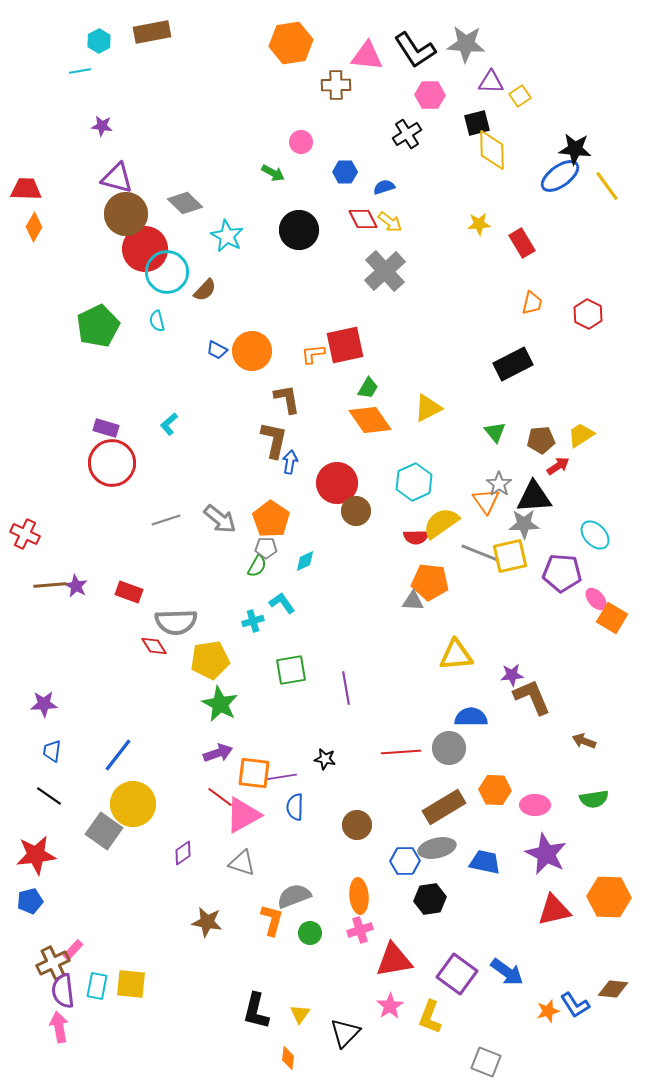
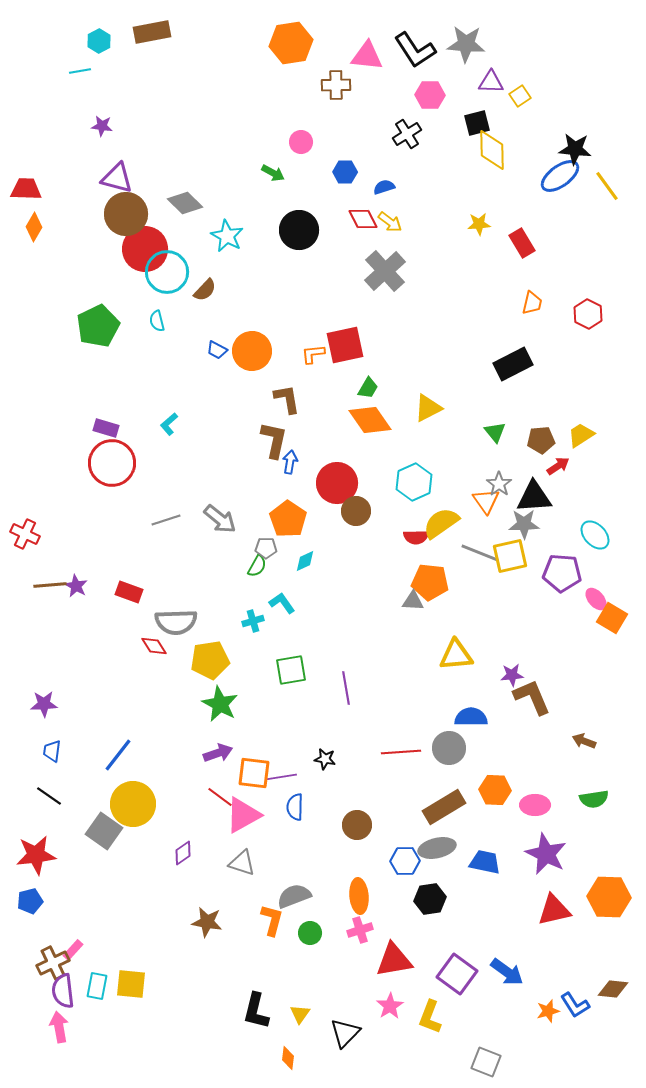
orange pentagon at (271, 519): moved 17 px right
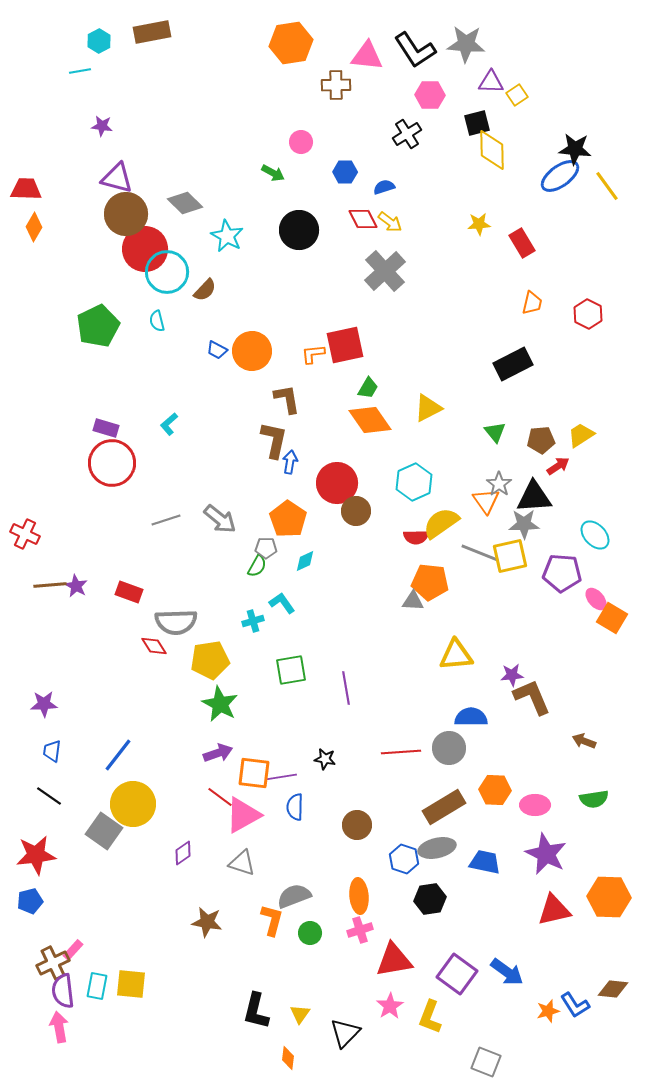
yellow square at (520, 96): moved 3 px left, 1 px up
blue hexagon at (405, 861): moved 1 px left, 2 px up; rotated 20 degrees clockwise
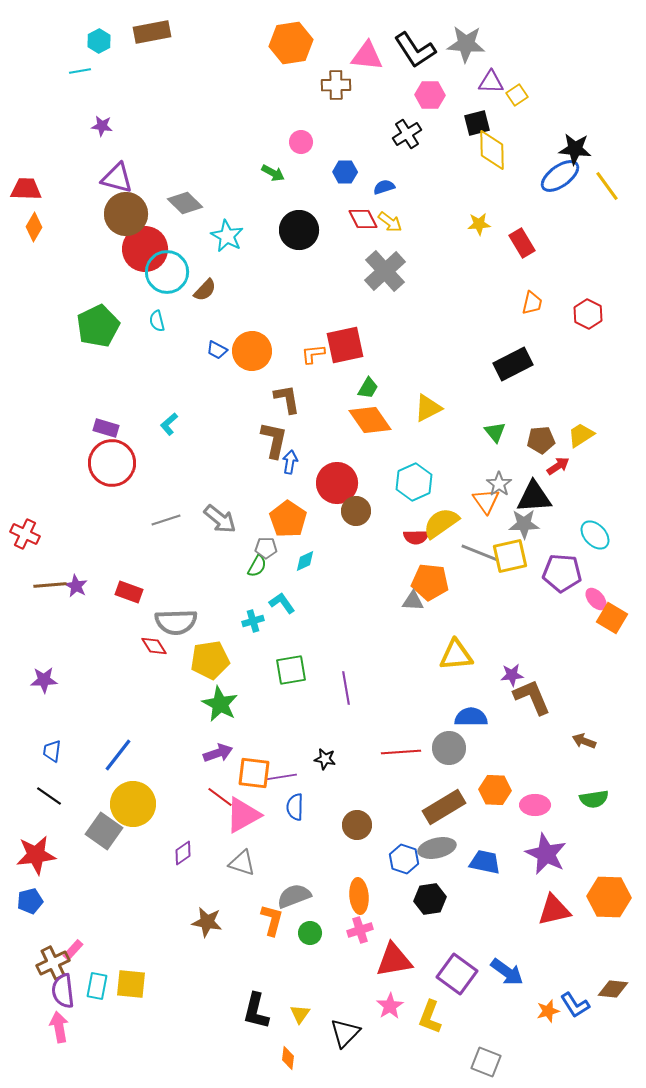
purple star at (44, 704): moved 24 px up
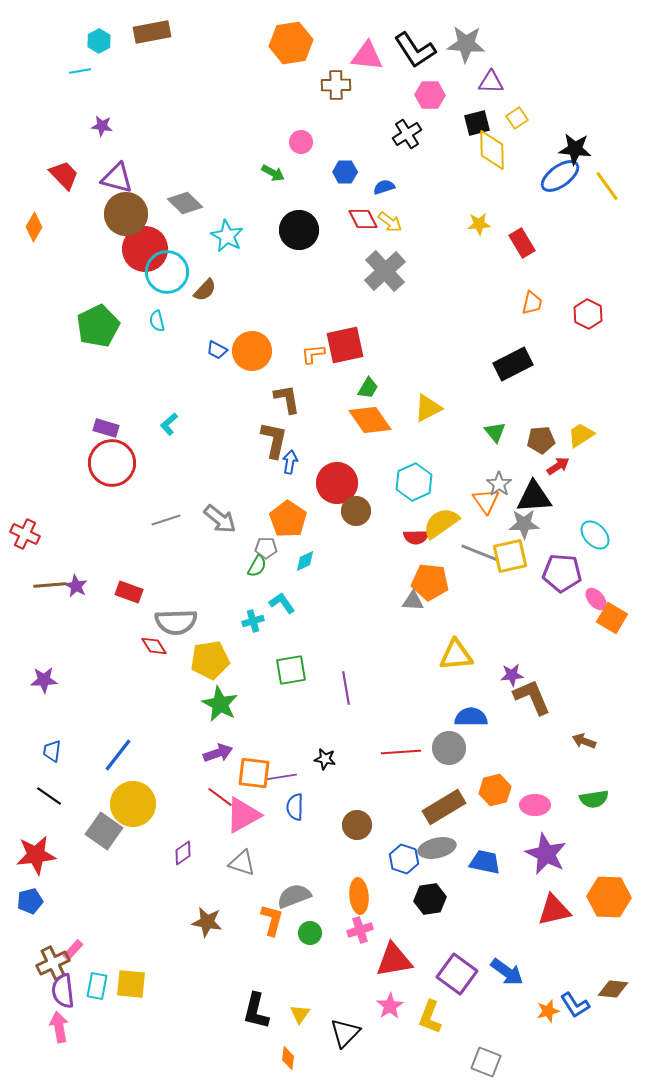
yellow square at (517, 95): moved 23 px down
red trapezoid at (26, 189): moved 38 px right, 14 px up; rotated 44 degrees clockwise
orange hexagon at (495, 790): rotated 16 degrees counterclockwise
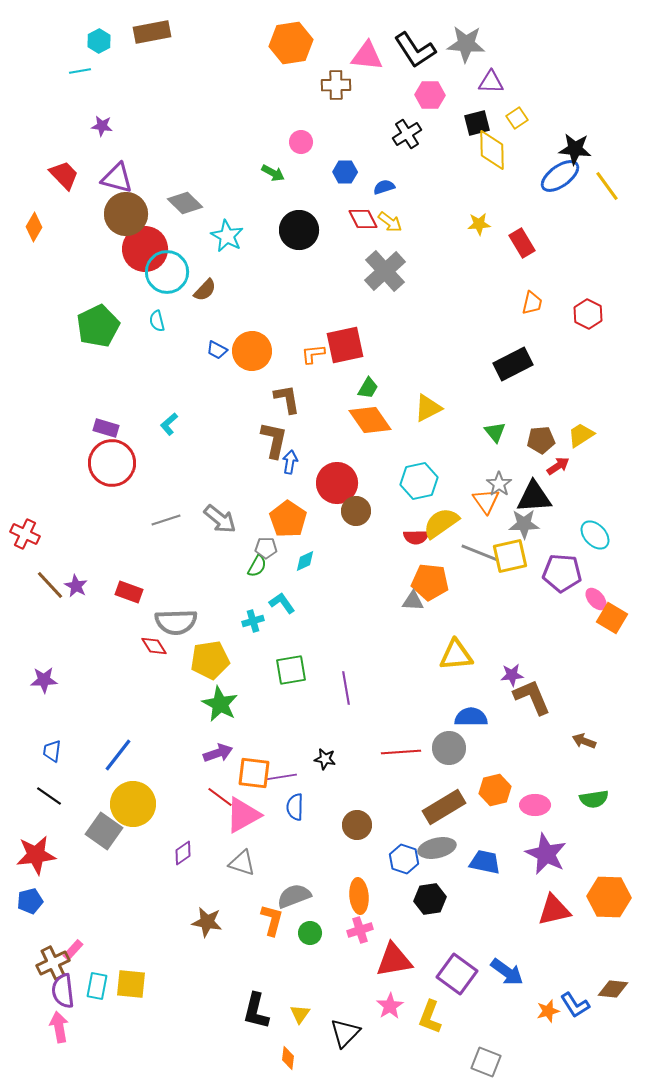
cyan hexagon at (414, 482): moved 5 px right, 1 px up; rotated 12 degrees clockwise
brown line at (50, 585): rotated 52 degrees clockwise
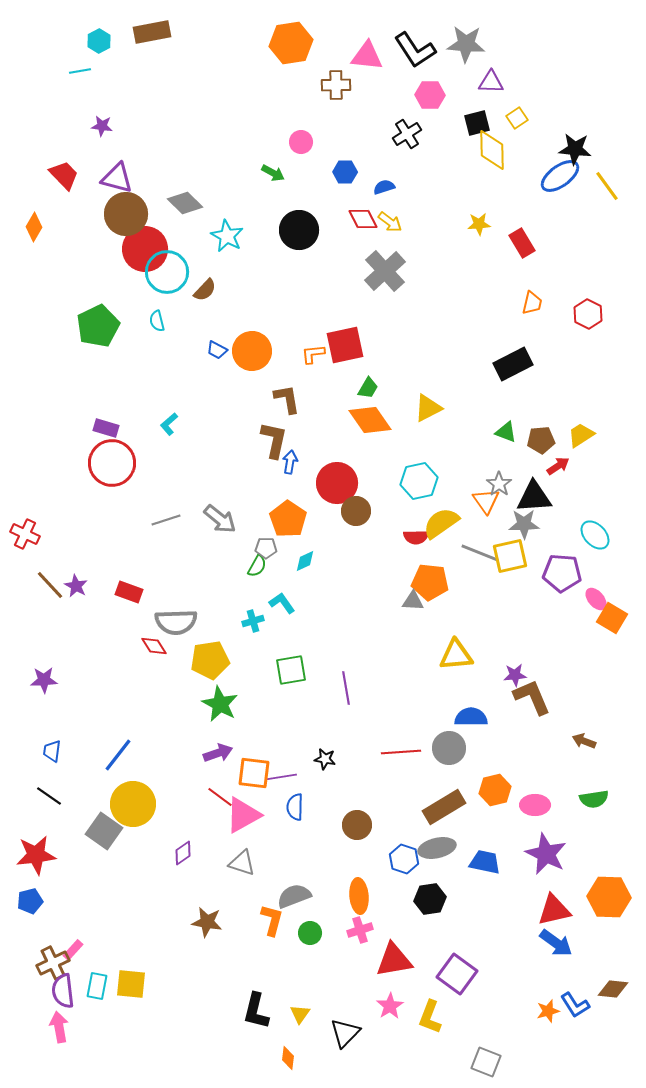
green triangle at (495, 432): moved 11 px right; rotated 30 degrees counterclockwise
purple star at (512, 675): moved 3 px right
blue arrow at (507, 972): moved 49 px right, 29 px up
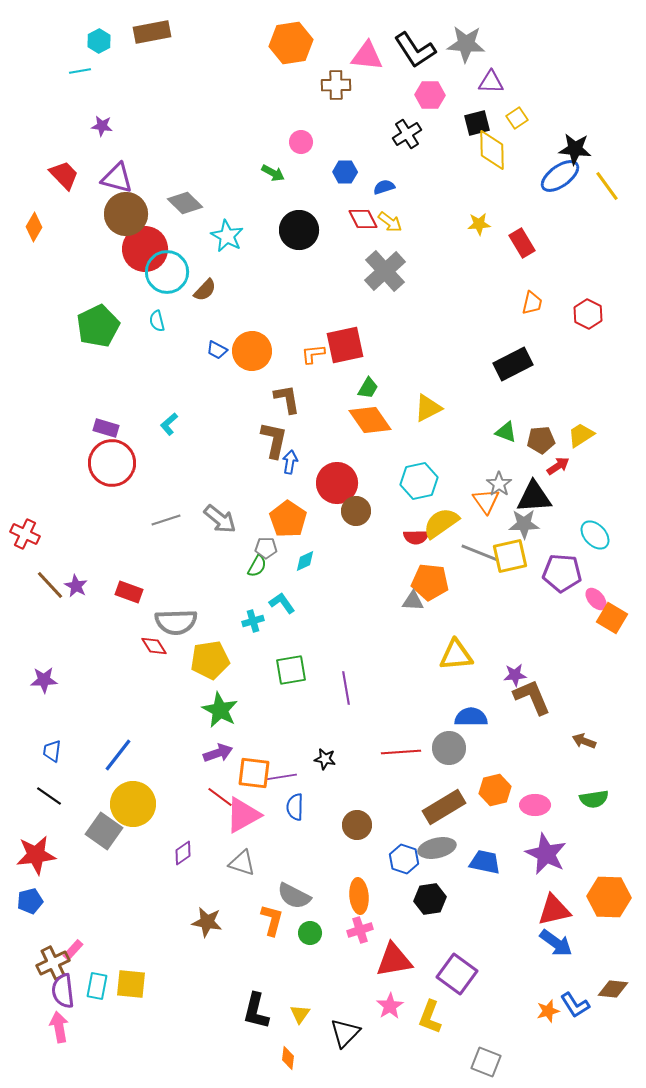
green star at (220, 704): moved 6 px down
gray semicircle at (294, 896): rotated 132 degrees counterclockwise
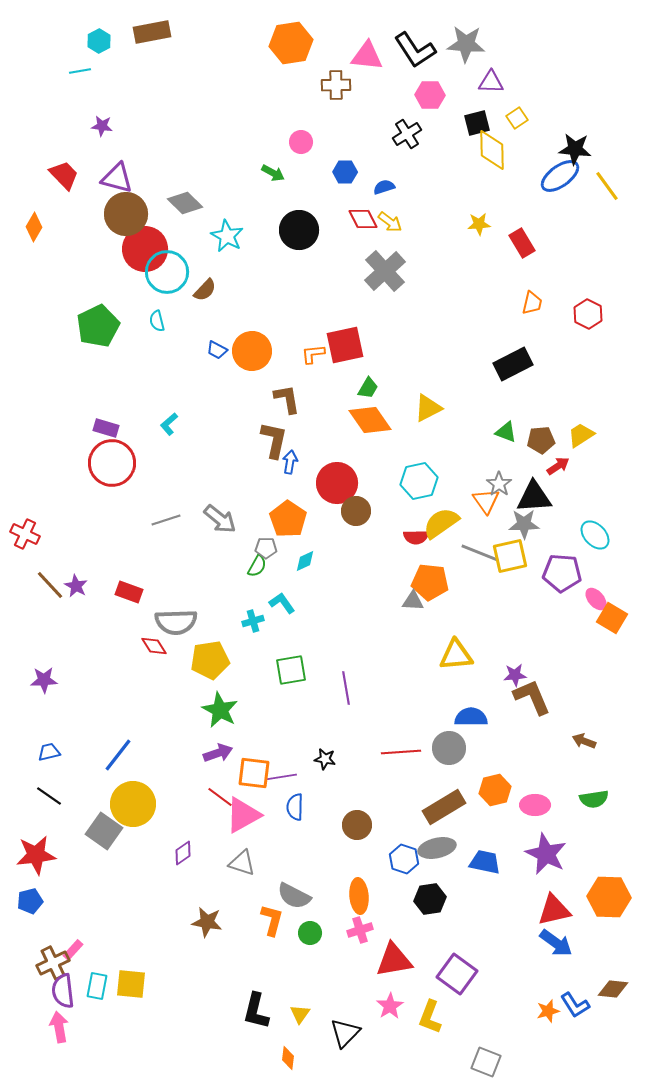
blue trapezoid at (52, 751): moved 3 px left, 1 px down; rotated 70 degrees clockwise
